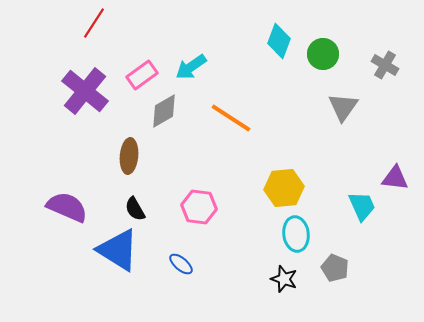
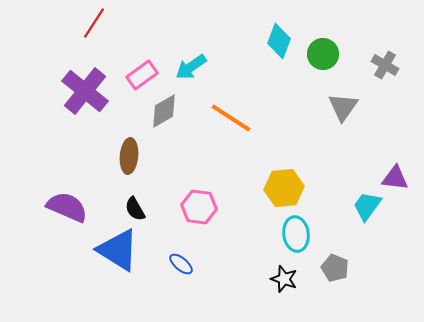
cyan trapezoid: moved 5 px right; rotated 120 degrees counterclockwise
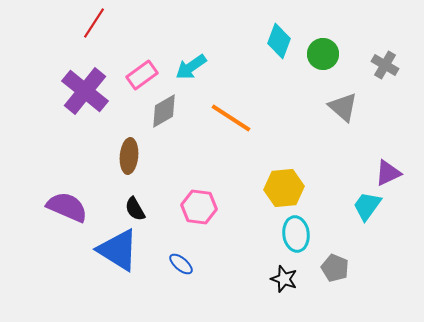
gray triangle: rotated 24 degrees counterclockwise
purple triangle: moved 7 px left, 5 px up; rotated 32 degrees counterclockwise
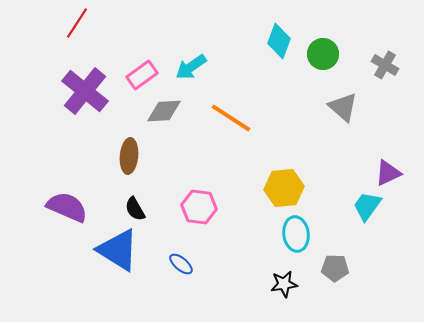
red line: moved 17 px left
gray diamond: rotated 27 degrees clockwise
gray pentagon: rotated 20 degrees counterclockwise
black star: moved 5 px down; rotated 28 degrees counterclockwise
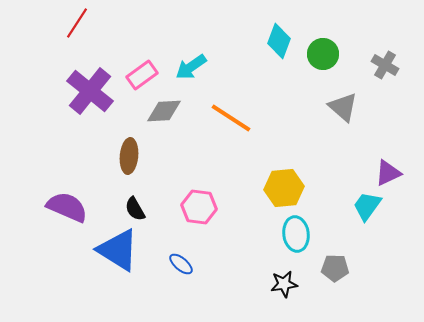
purple cross: moved 5 px right
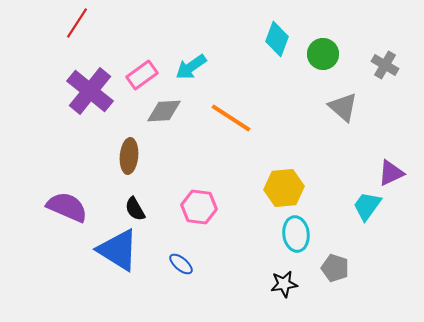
cyan diamond: moved 2 px left, 2 px up
purple triangle: moved 3 px right
gray pentagon: rotated 16 degrees clockwise
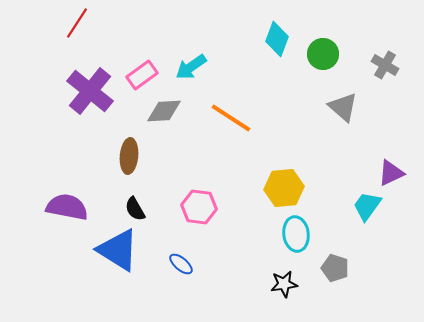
purple semicircle: rotated 12 degrees counterclockwise
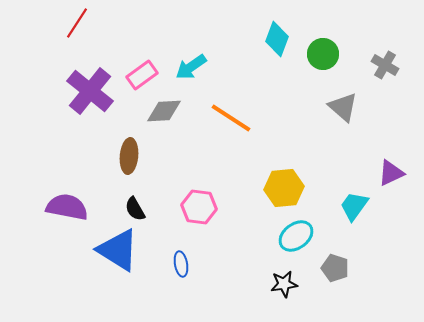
cyan trapezoid: moved 13 px left
cyan ellipse: moved 2 px down; rotated 60 degrees clockwise
blue ellipse: rotated 40 degrees clockwise
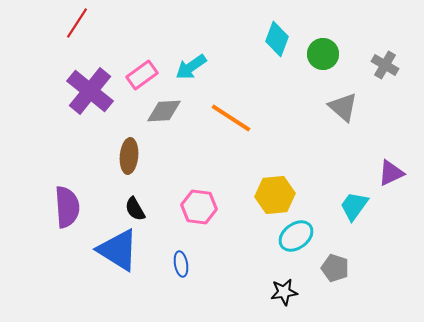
yellow hexagon: moved 9 px left, 7 px down
purple semicircle: rotated 75 degrees clockwise
black star: moved 8 px down
